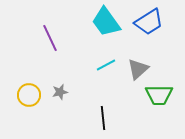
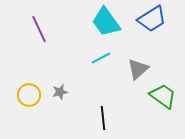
blue trapezoid: moved 3 px right, 3 px up
purple line: moved 11 px left, 9 px up
cyan line: moved 5 px left, 7 px up
green trapezoid: moved 4 px right, 1 px down; rotated 144 degrees counterclockwise
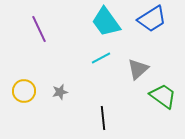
yellow circle: moved 5 px left, 4 px up
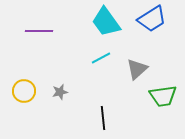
purple line: moved 2 px down; rotated 64 degrees counterclockwise
gray triangle: moved 1 px left
green trapezoid: rotated 136 degrees clockwise
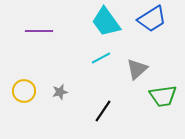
black line: moved 7 px up; rotated 40 degrees clockwise
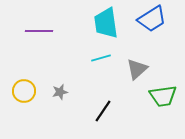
cyan trapezoid: moved 1 px down; rotated 28 degrees clockwise
cyan line: rotated 12 degrees clockwise
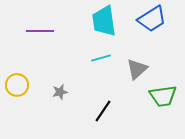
cyan trapezoid: moved 2 px left, 2 px up
purple line: moved 1 px right
yellow circle: moved 7 px left, 6 px up
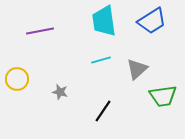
blue trapezoid: moved 2 px down
purple line: rotated 12 degrees counterclockwise
cyan line: moved 2 px down
yellow circle: moved 6 px up
gray star: rotated 28 degrees clockwise
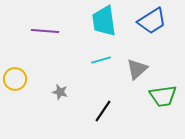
purple line: moved 5 px right; rotated 16 degrees clockwise
yellow circle: moved 2 px left
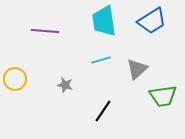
gray star: moved 5 px right, 7 px up
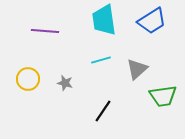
cyan trapezoid: moved 1 px up
yellow circle: moved 13 px right
gray star: moved 2 px up
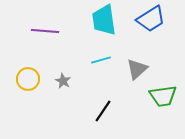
blue trapezoid: moved 1 px left, 2 px up
gray star: moved 2 px left, 2 px up; rotated 14 degrees clockwise
